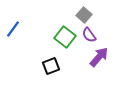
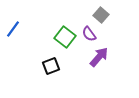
gray square: moved 17 px right
purple semicircle: moved 1 px up
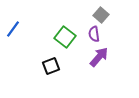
purple semicircle: moved 5 px right; rotated 28 degrees clockwise
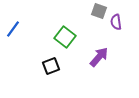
gray square: moved 2 px left, 4 px up; rotated 21 degrees counterclockwise
purple semicircle: moved 22 px right, 12 px up
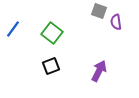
green square: moved 13 px left, 4 px up
purple arrow: moved 14 px down; rotated 15 degrees counterclockwise
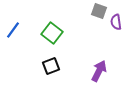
blue line: moved 1 px down
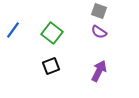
purple semicircle: moved 17 px left, 10 px down; rotated 49 degrees counterclockwise
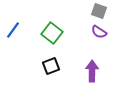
purple arrow: moved 7 px left; rotated 25 degrees counterclockwise
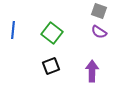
blue line: rotated 30 degrees counterclockwise
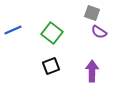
gray square: moved 7 px left, 2 px down
blue line: rotated 60 degrees clockwise
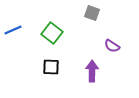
purple semicircle: moved 13 px right, 14 px down
black square: moved 1 px down; rotated 24 degrees clockwise
